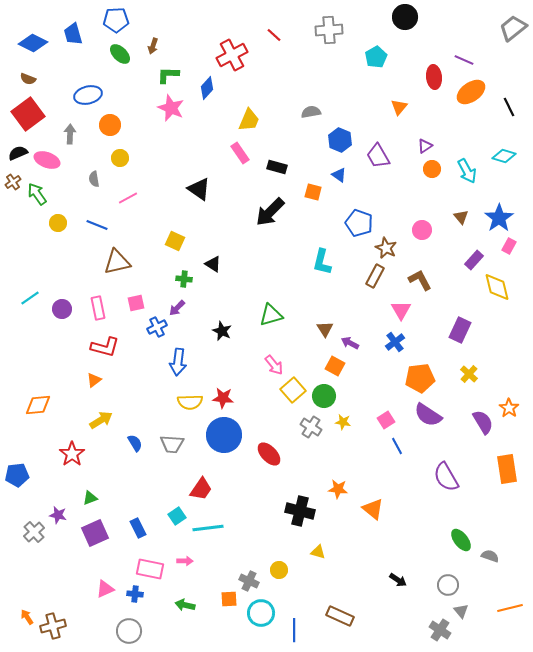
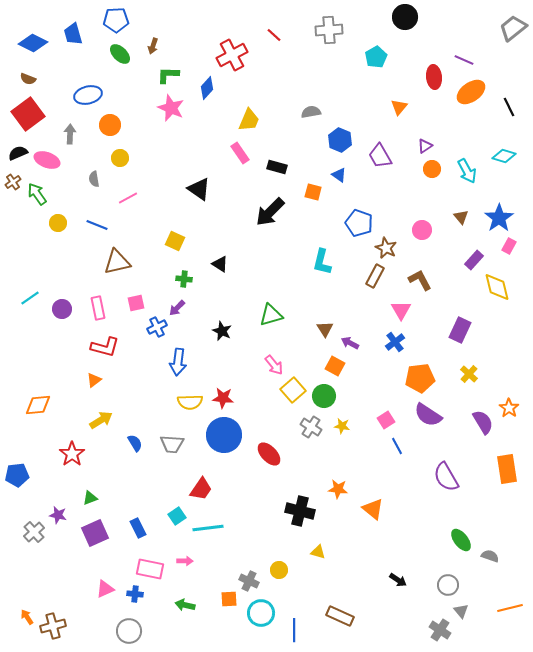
purple trapezoid at (378, 156): moved 2 px right
black triangle at (213, 264): moved 7 px right
yellow star at (343, 422): moved 1 px left, 4 px down
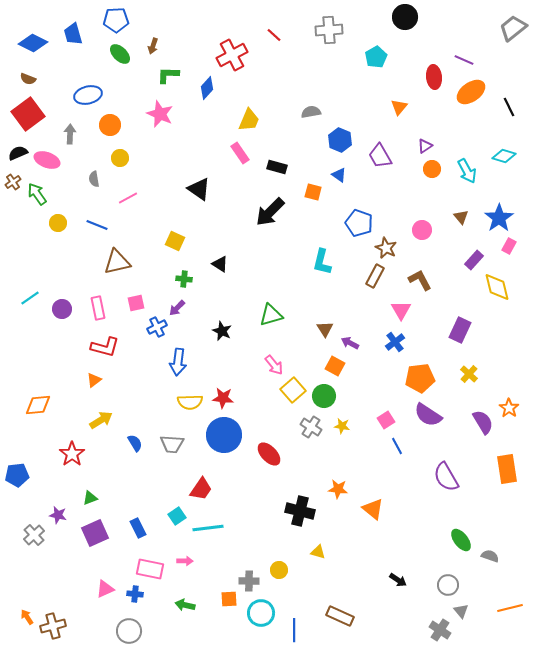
pink star at (171, 108): moved 11 px left, 6 px down
gray cross at (34, 532): moved 3 px down
gray cross at (249, 581): rotated 24 degrees counterclockwise
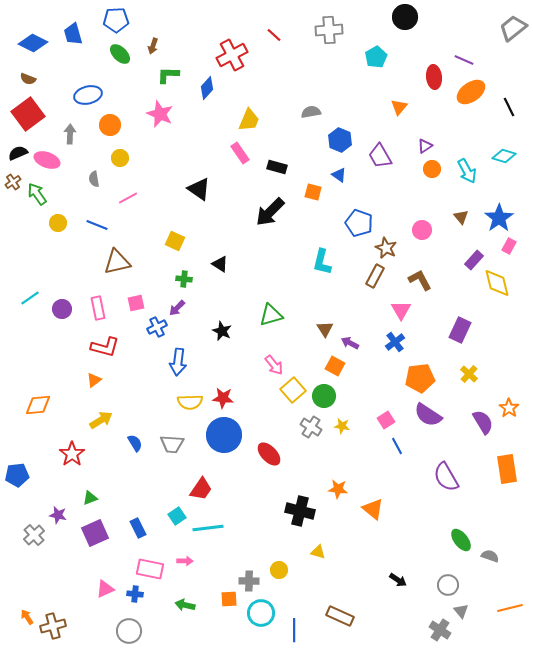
yellow diamond at (497, 287): moved 4 px up
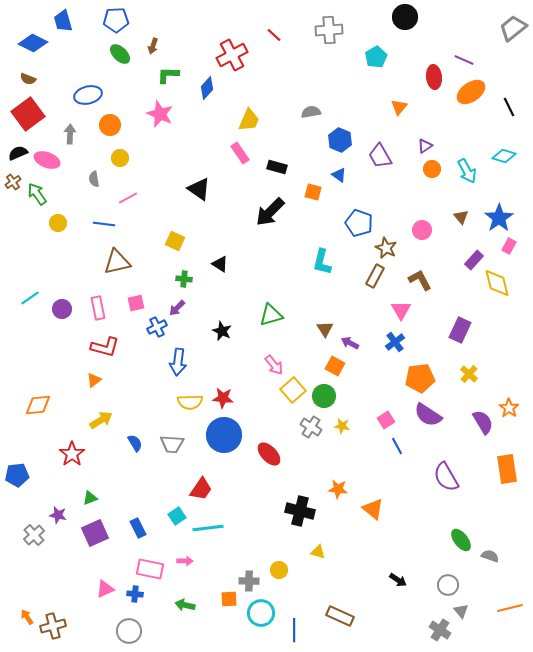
blue trapezoid at (73, 34): moved 10 px left, 13 px up
blue line at (97, 225): moved 7 px right, 1 px up; rotated 15 degrees counterclockwise
